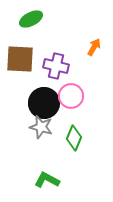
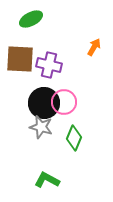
purple cross: moved 7 px left, 1 px up
pink circle: moved 7 px left, 6 px down
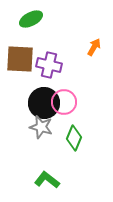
green L-shape: rotated 10 degrees clockwise
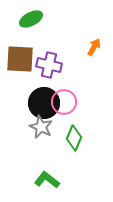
gray star: rotated 10 degrees clockwise
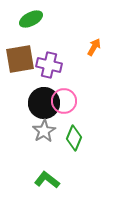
brown square: rotated 12 degrees counterclockwise
pink circle: moved 1 px up
gray star: moved 3 px right, 4 px down; rotated 15 degrees clockwise
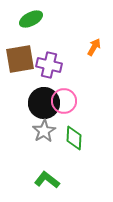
green diamond: rotated 20 degrees counterclockwise
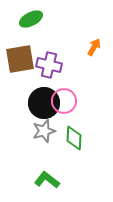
gray star: rotated 15 degrees clockwise
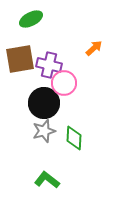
orange arrow: moved 1 px down; rotated 18 degrees clockwise
pink circle: moved 18 px up
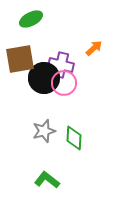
purple cross: moved 12 px right
black circle: moved 25 px up
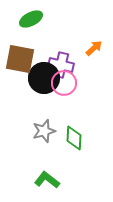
brown square: rotated 20 degrees clockwise
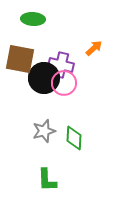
green ellipse: moved 2 px right; rotated 30 degrees clockwise
green L-shape: rotated 130 degrees counterclockwise
